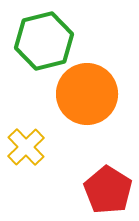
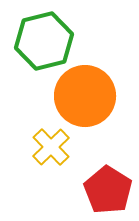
orange circle: moved 2 px left, 2 px down
yellow cross: moved 25 px right
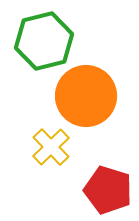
orange circle: moved 1 px right
red pentagon: rotated 15 degrees counterclockwise
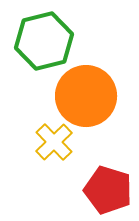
yellow cross: moved 3 px right, 5 px up
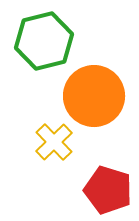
orange circle: moved 8 px right
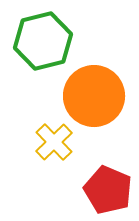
green hexagon: moved 1 px left
red pentagon: rotated 6 degrees clockwise
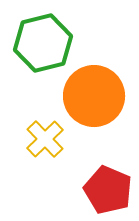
green hexagon: moved 2 px down
yellow cross: moved 9 px left, 3 px up
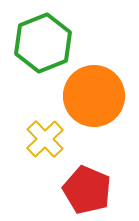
green hexagon: rotated 8 degrees counterclockwise
red pentagon: moved 21 px left
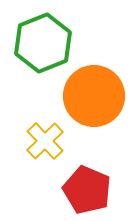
yellow cross: moved 2 px down
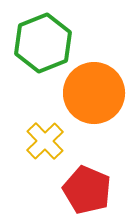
orange circle: moved 3 px up
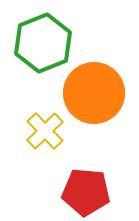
yellow cross: moved 10 px up
red pentagon: moved 1 px left, 2 px down; rotated 18 degrees counterclockwise
